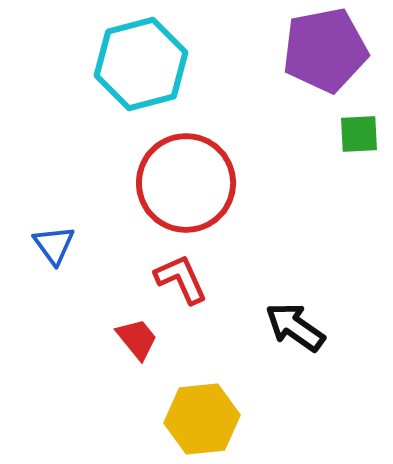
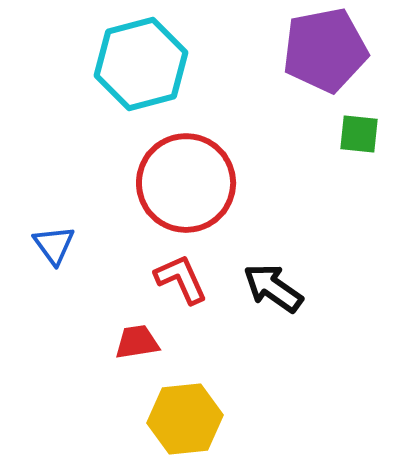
green square: rotated 9 degrees clockwise
black arrow: moved 22 px left, 39 px up
red trapezoid: moved 3 px down; rotated 60 degrees counterclockwise
yellow hexagon: moved 17 px left
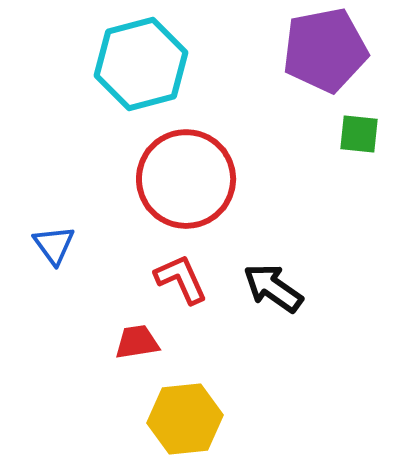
red circle: moved 4 px up
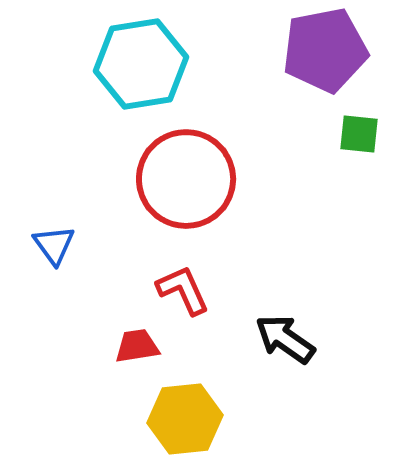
cyan hexagon: rotated 6 degrees clockwise
red L-shape: moved 2 px right, 11 px down
black arrow: moved 12 px right, 51 px down
red trapezoid: moved 4 px down
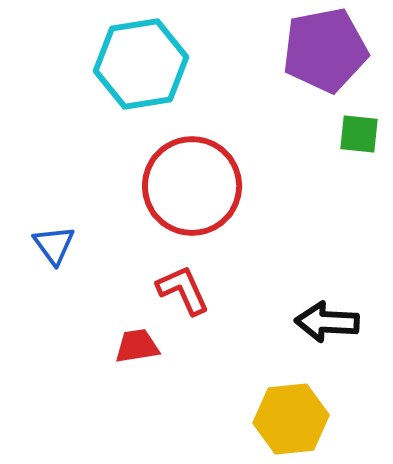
red circle: moved 6 px right, 7 px down
black arrow: moved 42 px right, 17 px up; rotated 32 degrees counterclockwise
yellow hexagon: moved 106 px right
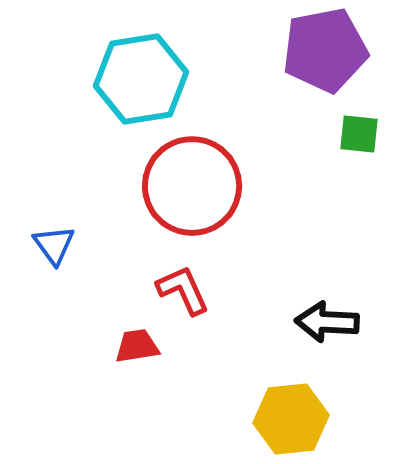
cyan hexagon: moved 15 px down
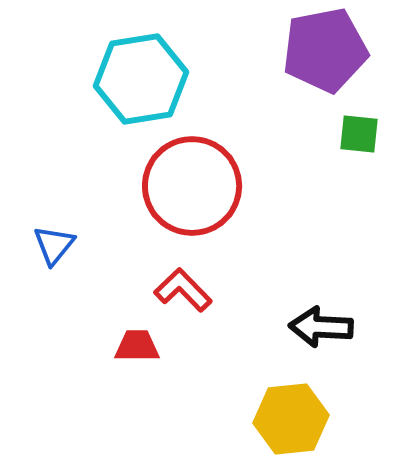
blue triangle: rotated 15 degrees clockwise
red L-shape: rotated 20 degrees counterclockwise
black arrow: moved 6 px left, 5 px down
red trapezoid: rotated 9 degrees clockwise
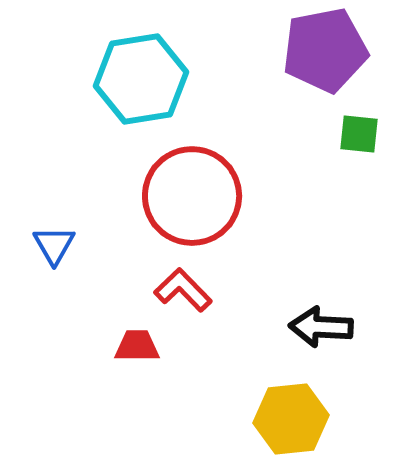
red circle: moved 10 px down
blue triangle: rotated 9 degrees counterclockwise
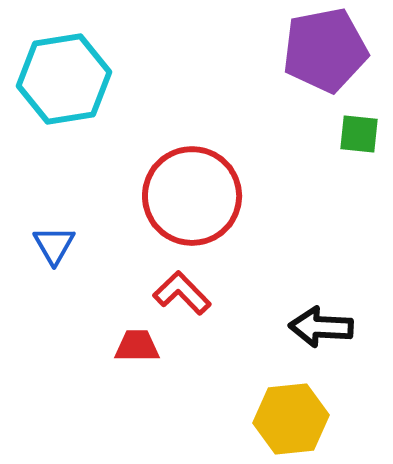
cyan hexagon: moved 77 px left
red L-shape: moved 1 px left, 3 px down
